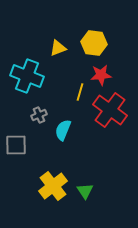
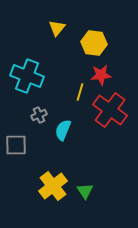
yellow triangle: moved 1 px left, 20 px up; rotated 30 degrees counterclockwise
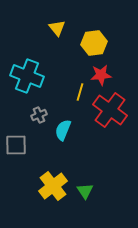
yellow triangle: rotated 18 degrees counterclockwise
yellow hexagon: rotated 15 degrees counterclockwise
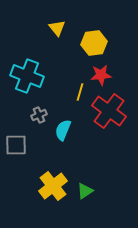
red cross: moved 1 px left, 1 px down
green triangle: rotated 30 degrees clockwise
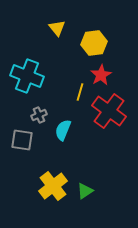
red star: rotated 25 degrees counterclockwise
gray square: moved 6 px right, 5 px up; rotated 10 degrees clockwise
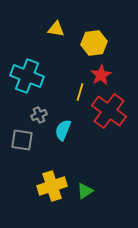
yellow triangle: moved 1 px left, 1 px down; rotated 42 degrees counterclockwise
yellow cross: moved 1 px left; rotated 20 degrees clockwise
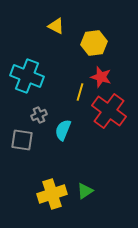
yellow triangle: moved 3 px up; rotated 18 degrees clockwise
red star: moved 2 px down; rotated 25 degrees counterclockwise
yellow cross: moved 8 px down
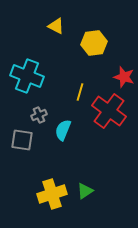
red star: moved 23 px right
